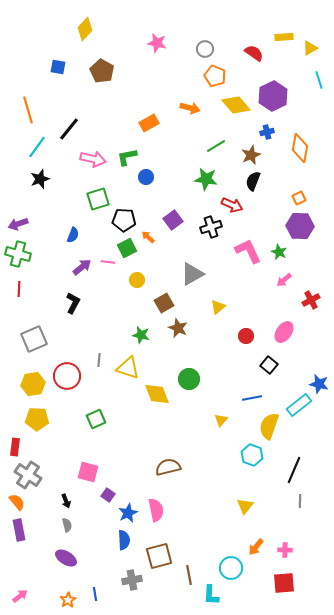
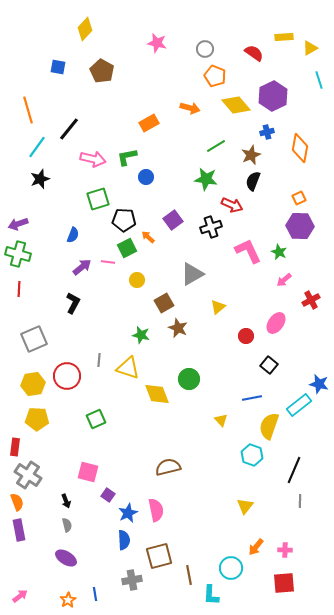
pink ellipse at (284, 332): moved 8 px left, 9 px up
yellow triangle at (221, 420): rotated 24 degrees counterclockwise
orange semicircle at (17, 502): rotated 18 degrees clockwise
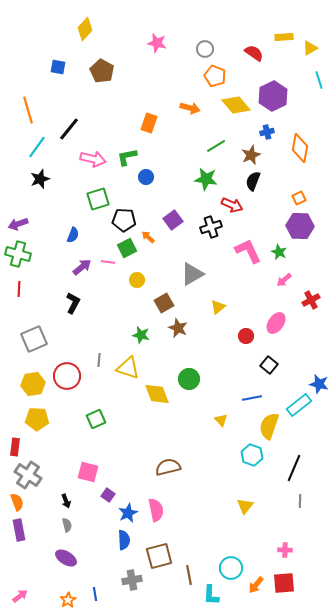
orange rectangle at (149, 123): rotated 42 degrees counterclockwise
black line at (294, 470): moved 2 px up
orange arrow at (256, 547): moved 38 px down
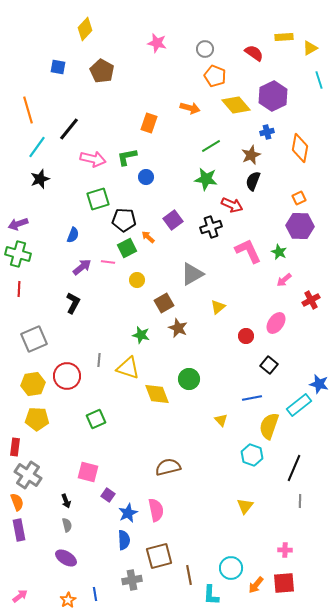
green line at (216, 146): moved 5 px left
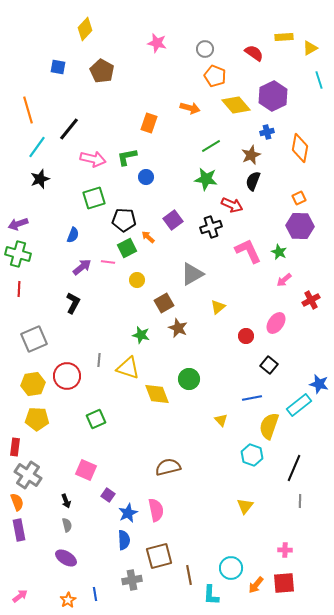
green square at (98, 199): moved 4 px left, 1 px up
pink square at (88, 472): moved 2 px left, 2 px up; rotated 10 degrees clockwise
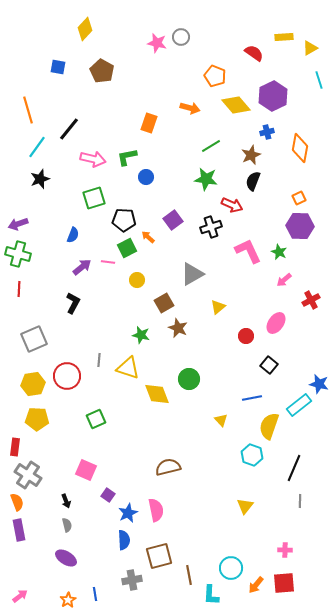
gray circle at (205, 49): moved 24 px left, 12 px up
